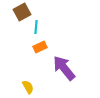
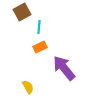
cyan line: moved 3 px right
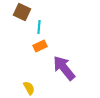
brown square: rotated 36 degrees counterclockwise
orange rectangle: moved 1 px up
yellow semicircle: moved 1 px right, 1 px down
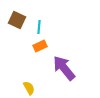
brown square: moved 5 px left, 8 px down
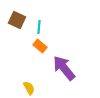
orange rectangle: rotated 64 degrees clockwise
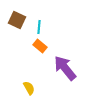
purple arrow: moved 1 px right
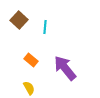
brown square: moved 2 px right; rotated 18 degrees clockwise
cyan line: moved 6 px right
orange rectangle: moved 9 px left, 14 px down
